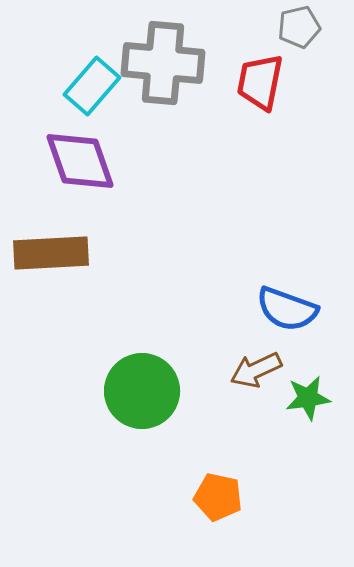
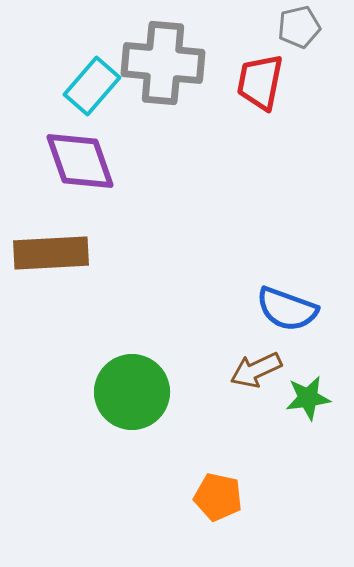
green circle: moved 10 px left, 1 px down
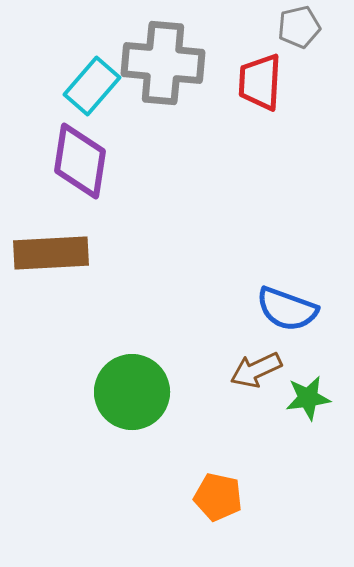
red trapezoid: rotated 8 degrees counterclockwise
purple diamond: rotated 28 degrees clockwise
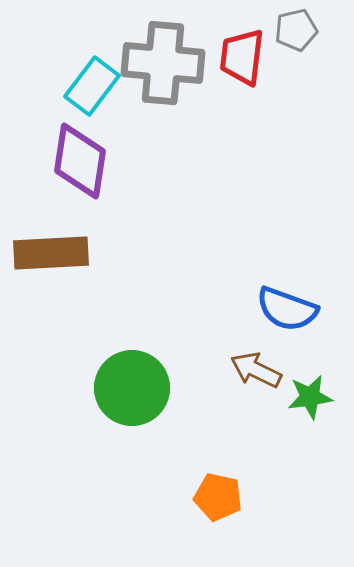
gray pentagon: moved 3 px left, 3 px down
red trapezoid: moved 18 px left, 25 px up; rotated 4 degrees clockwise
cyan rectangle: rotated 4 degrees counterclockwise
brown arrow: rotated 51 degrees clockwise
green circle: moved 4 px up
green star: moved 2 px right, 1 px up
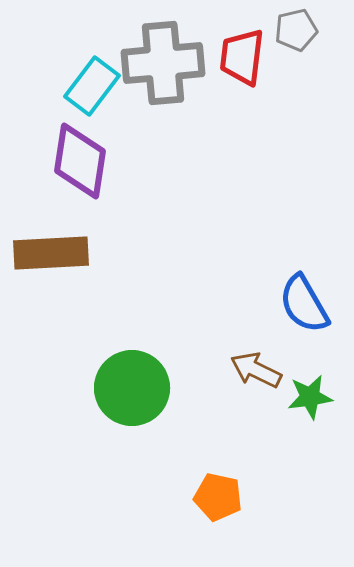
gray cross: rotated 10 degrees counterclockwise
blue semicircle: moved 17 px right, 5 px up; rotated 40 degrees clockwise
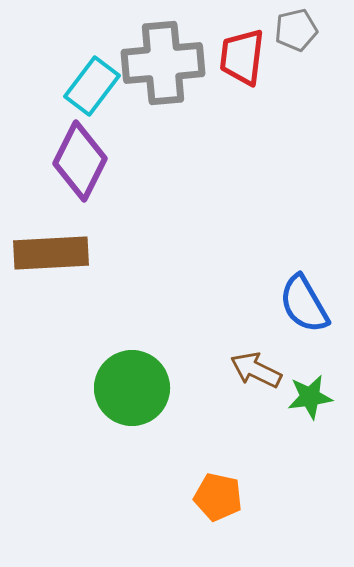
purple diamond: rotated 18 degrees clockwise
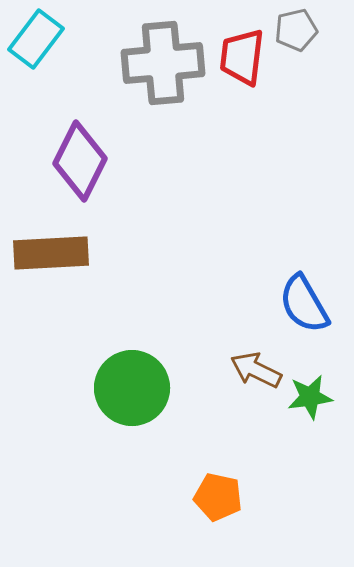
cyan rectangle: moved 56 px left, 47 px up
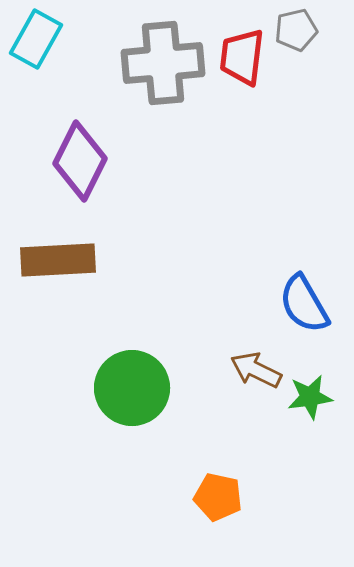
cyan rectangle: rotated 8 degrees counterclockwise
brown rectangle: moved 7 px right, 7 px down
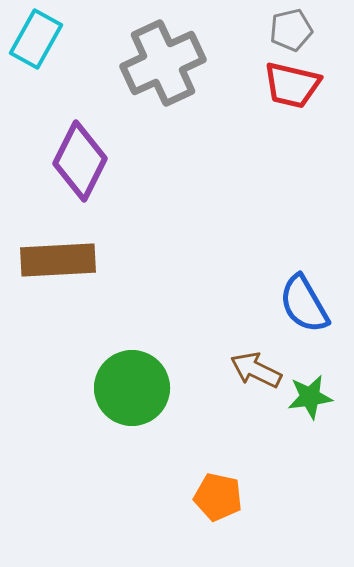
gray pentagon: moved 5 px left
red trapezoid: moved 50 px right, 28 px down; rotated 84 degrees counterclockwise
gray cross: rotated 20 degrees counterclockwise
